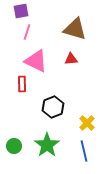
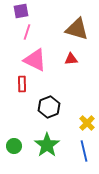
brown triangle: moved 2 px right
pink triangle: moved 1 px left, 1 px up
black hexagon: moved 4 px left
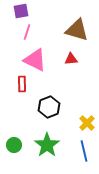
brown triangle: moved 1 px down
green circle: moved 1 px up
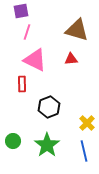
green circle: moved 1 px left, 4 px up
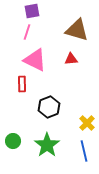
purple square: moved 11 px right
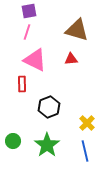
purple square: moved 3 px left
blue line: moved 1 px right
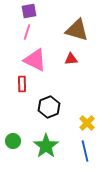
green star: moved 1 px left, 1 px down
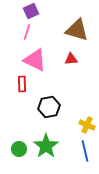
purple square: moved 2 px right; rotated 14 degrees counterclockwise
black hexagon: rotated 10 degrees clockwise
yellow cross: moved 2 px down; rotated 21 degrees counterclockwise
green circle: moved 6 px right, 8 px down
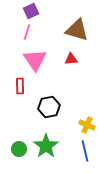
pink triangle: rotated 30 degrees clockwise
red rectangle: moved 2 px left, 2 px down
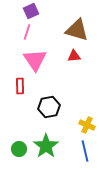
red triangle: moved 3 px right, 3 px up
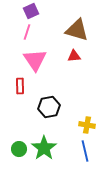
yellow cross: rotated 14 degrees counterclockwise
green star: moved 2 px left, 2 px down
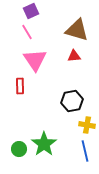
pink line: rotated 49 degrees counterclockwise
black hexagon: moved 23 px right, 6 px up
green star: moved 4 px up
